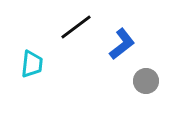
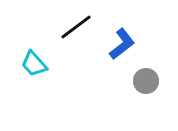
cyan trapezoid: moved 2 px right; rotated 132 degrees clockwise
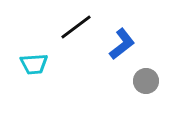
cyan trapezoid: rotated 52 degrees counterclockwise
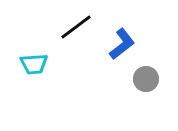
gray circle: moved 2 px up
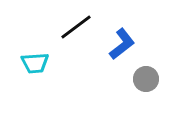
cyan trapezoid: moved 1 px right, 1 px up
